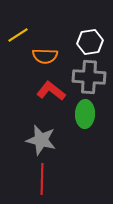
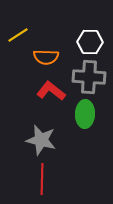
white hexagon: rotated 10 degrees clockwise
orange semicircle: moved 1 px right, 1 px down
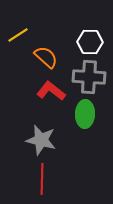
orange semicircle: rotated 140 degrees counterclockwise
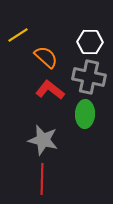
gray cross: rotated 8 degrees clockwise
red L-shape: moved 1 px left, 1 px up
gray star: moved 2 px right
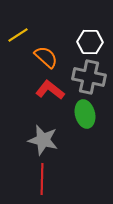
green ellipse: rotated 16 degrees counterclockwise
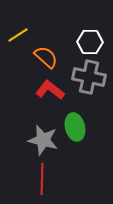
green ellipse: moved 10 px left, 13 px down
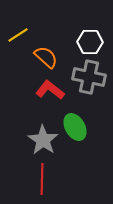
green ellipse: rotated 16 degrees counterclockwise
gray star: rotated 20 degrees clockwise
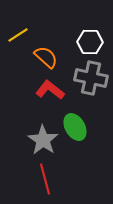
gray cross: moved 2 px right, 1 px down
red line: moved 3 px right; rotated 16 degrees counterclockwise
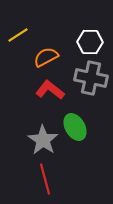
orange semicircle: rotated 70 degrees counterclockwise
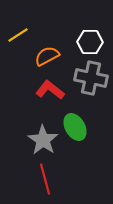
orange semicircle: moved 1 px right, 1 px up
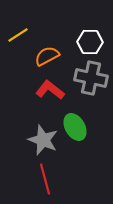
gray star: rotated 12 degrees counterclockwise
